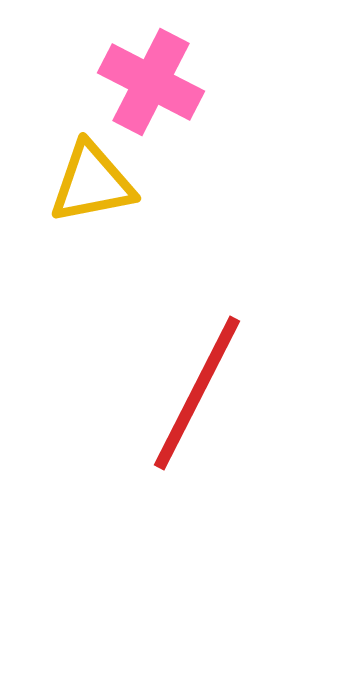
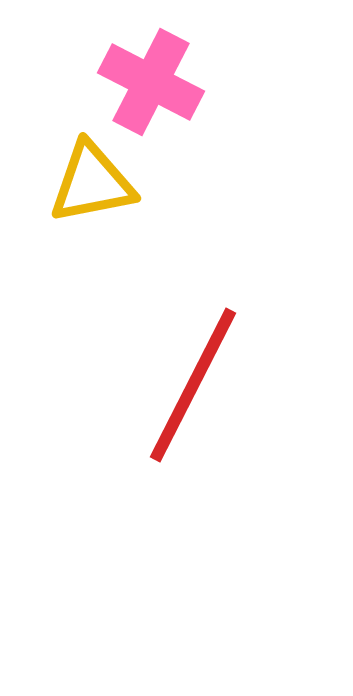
red line: moved 4 px left, 8 px up
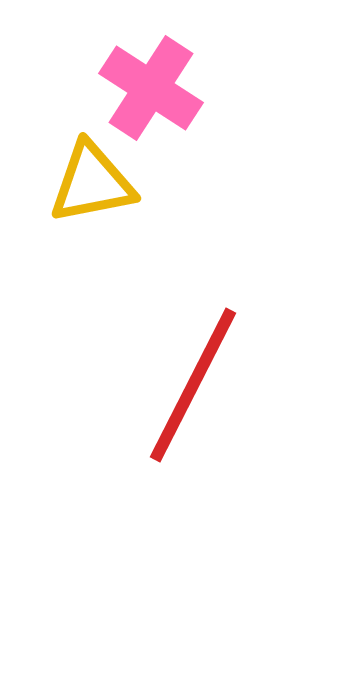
pink cross: moved 6 px down; rotated 6 degrees clockwise
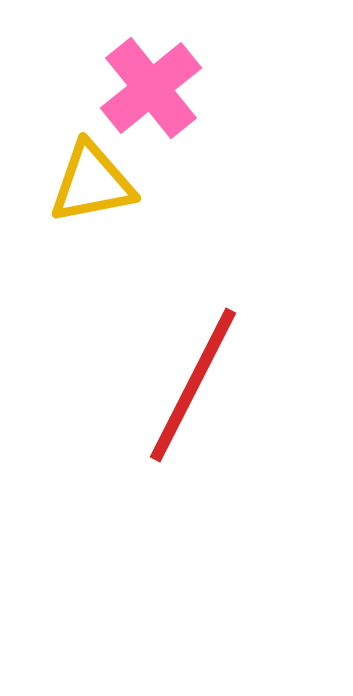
pink cross: rotated 18 degrees clockwise
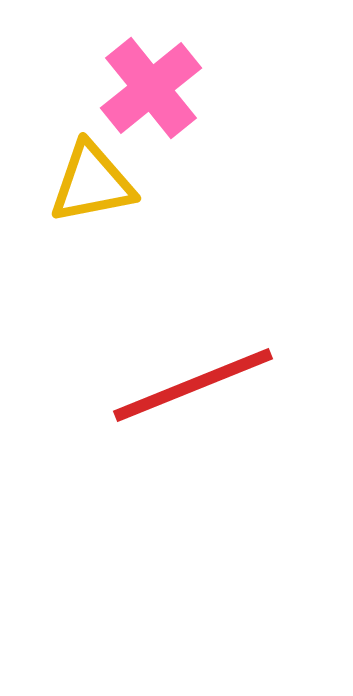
red line: rotated 41 degrees clockwise
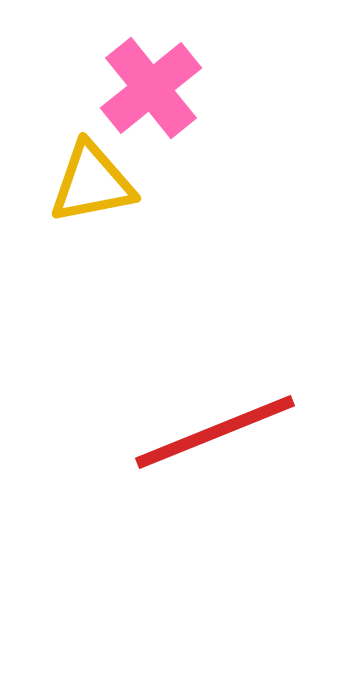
red line: moved 22 px right, 47 px down
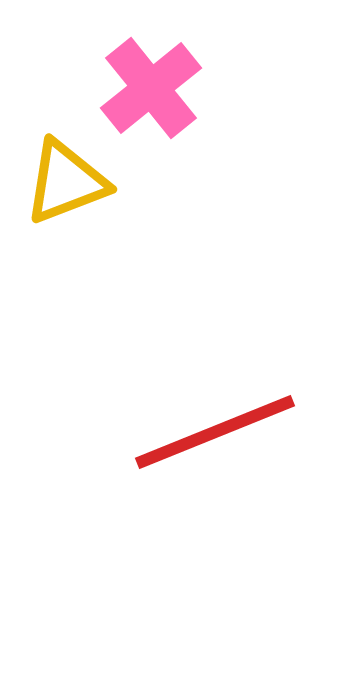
yellow triangle: moved 26 px left, 1 px up; rotated 10 degrees counterclockwise
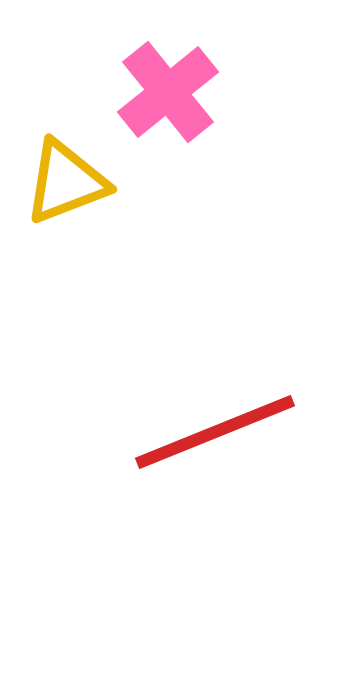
pink cross: moved 17 px right, 4 px down
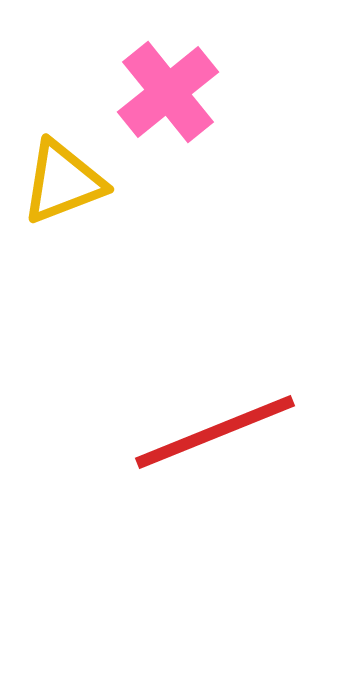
yellow triangle: moved 3 px left
